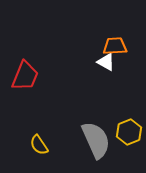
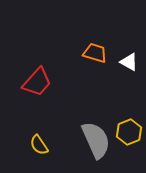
orange trapezoid: moved 20 px left, 7 px down; rotated 20 degrees clockwise
white triangle: moved 23 px right
red trapezoid: moved 12 px right, 6 px down; rotated 20 degrees clockwise
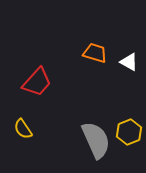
yellow semicircle: moved 16 px left, 16 px up
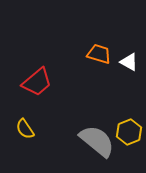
orange trapezoid: moved 4 px right, 1 px down
red trapezoid: rotated 8 degrees clockwise
yellow semicircle: moved 2 px right
gray semicircle: moved 1 px right, 1 px down; rotated 27 degrees counterclockwise
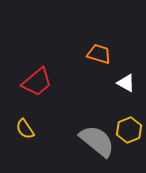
white triangle: moved 3 px left, 21 px down
yellow hexagon: moved 2 px up
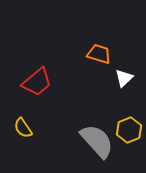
white triangle: moved 2 px left, 5 px up; rotated 48 degrees clockwise
yellow semicircle: moved 2 px left, 1 px up
gray semicircle: rotated 9 degrees clockwise
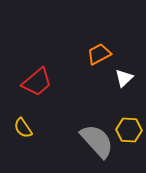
orange trapezoid: rotated 45 degrees counterclockwise
yellow hexagon: rotated 25 degrees clockwise
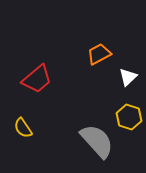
white triangle: moved 4 px right, 1 px up
red trapezoid: moved 3 px up
yellow hexagon: moved 13 px up; rotated 15 degrees clockwise
